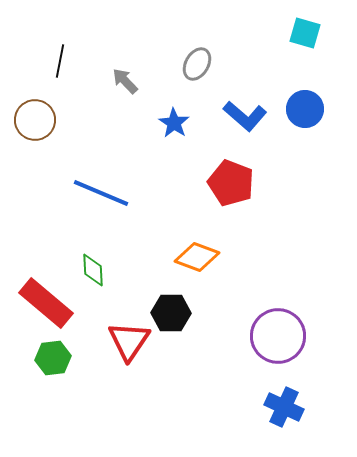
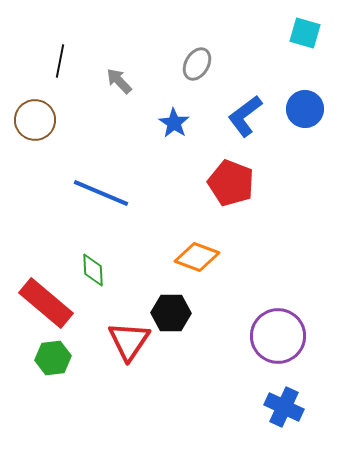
gray arrow: moved 6 px left
blue L-shape: rotated 102 degrees clockwise
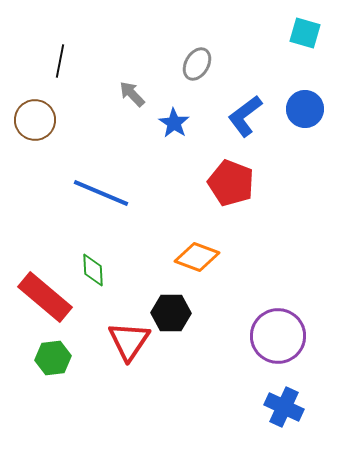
gray arrow: moved 13 px right, 13 px down
red rectangle: moved 1 px left, 6 px up
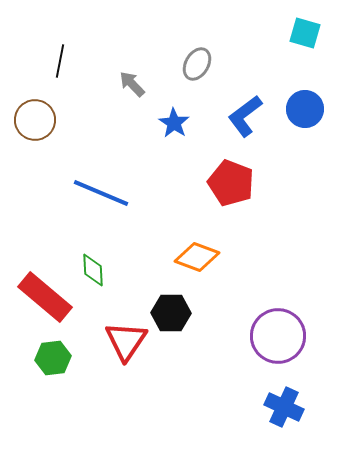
gray arrow: moved 10 px up
red triangle: moved 3 px left
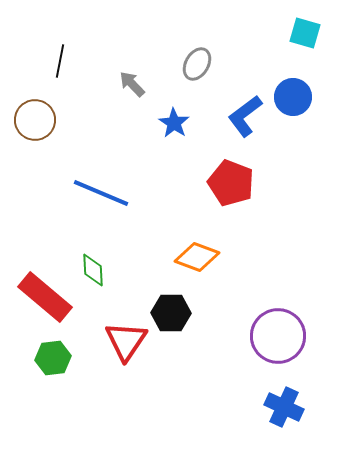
blue circle: moved 12 px left, 12 px up
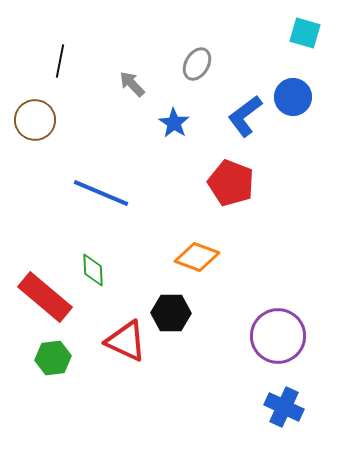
red triangle: rotated 39 degrees counterclockwise
